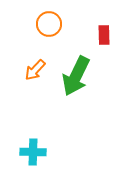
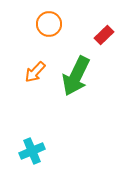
red rectangle: rotated 48 degrees clockwise
orange arrow: moved 2 px down
cyan cross: moved 1 px left, 1 px up; rotated 25 degrees counterclockwise
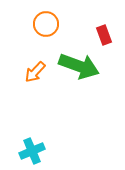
orange circle: moved 3 px left
red rectangle: rotated 66 degrees counterclockwise
green arrow: moved 3 px right, 10 px up; rotated 96 degrees counterclockwise
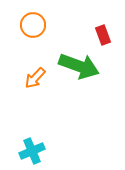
orange circle: moved 13 px left, 1 px down
red rectangle: moved 1 px left
orange arrow: moved 6 px down
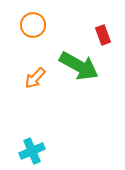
green arrow: rotated 9 degrees clockwise
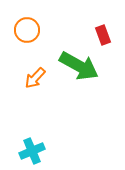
orange circle: moved 6 px left, 5 px down
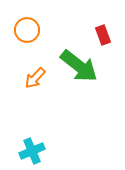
green arrow: rotated 9 degrees clockwise
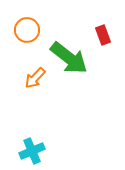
green arrow: moved 10 px left, 8 px up
